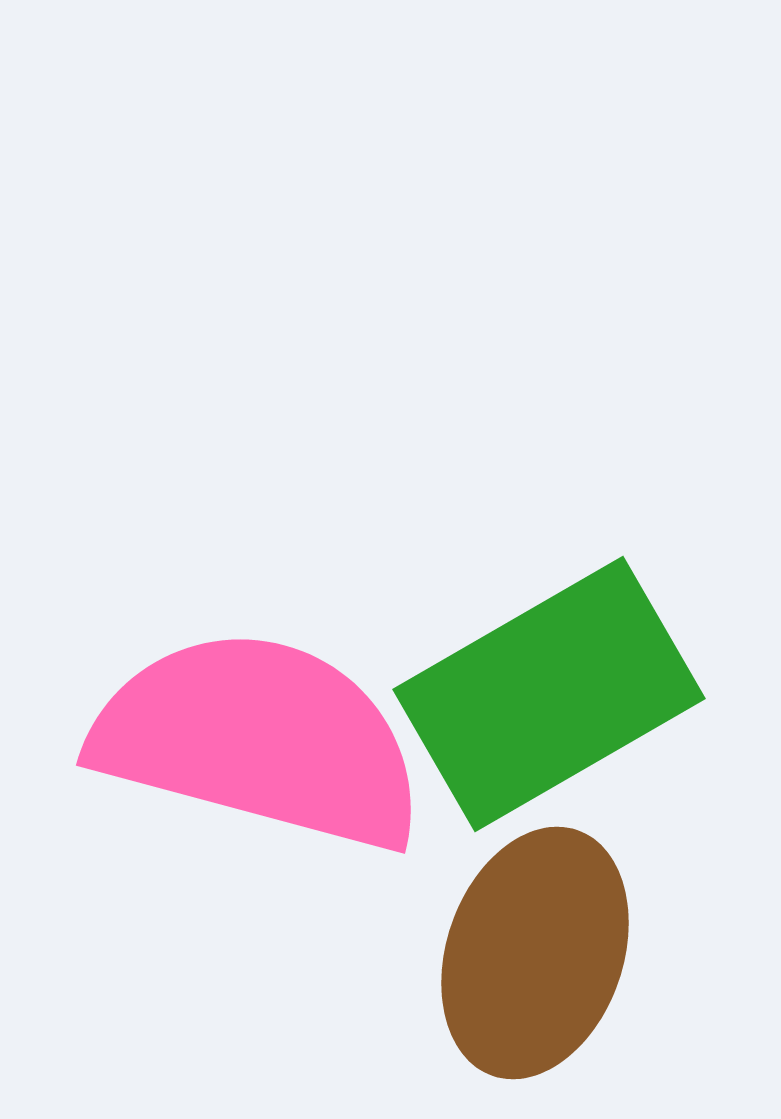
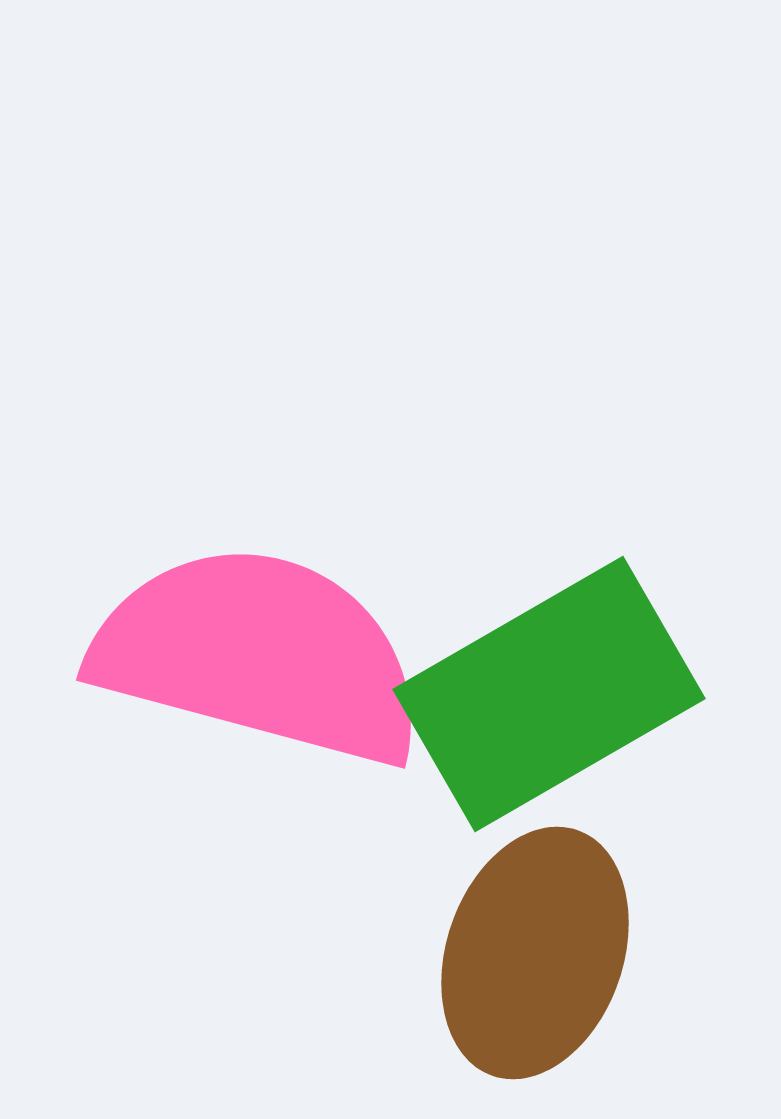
pink semicircle: moved 85 px up
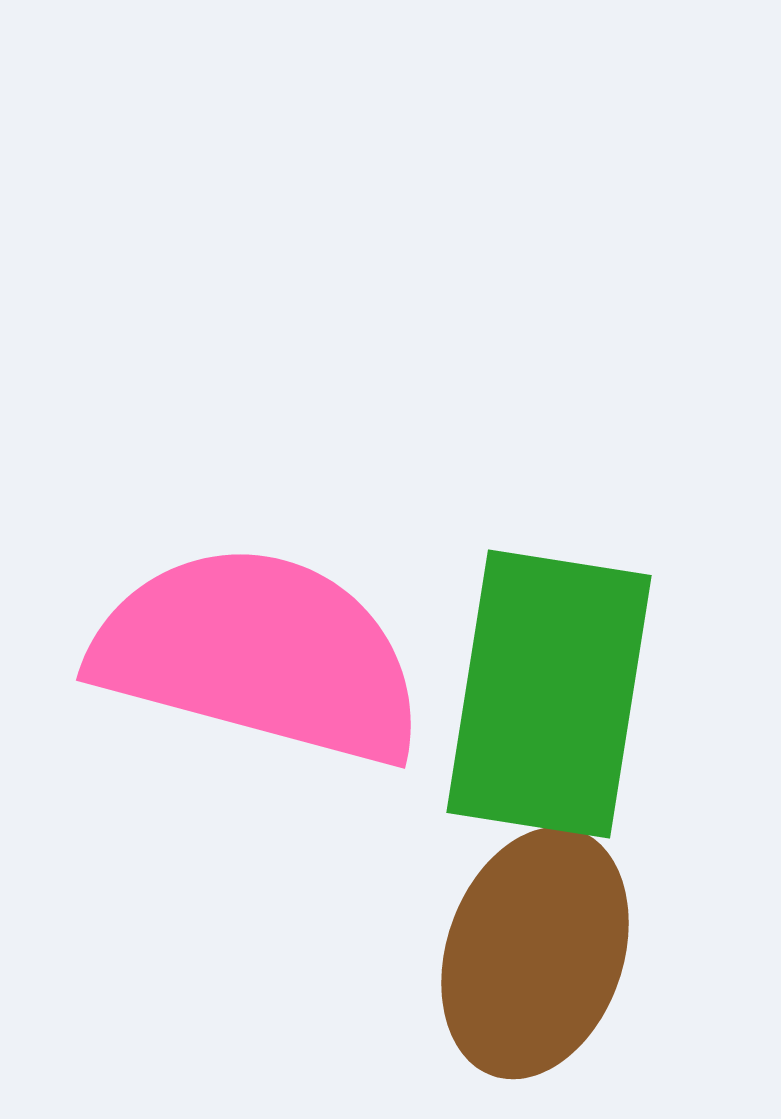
green rectangle: rotated 51 degrees counterclockwise
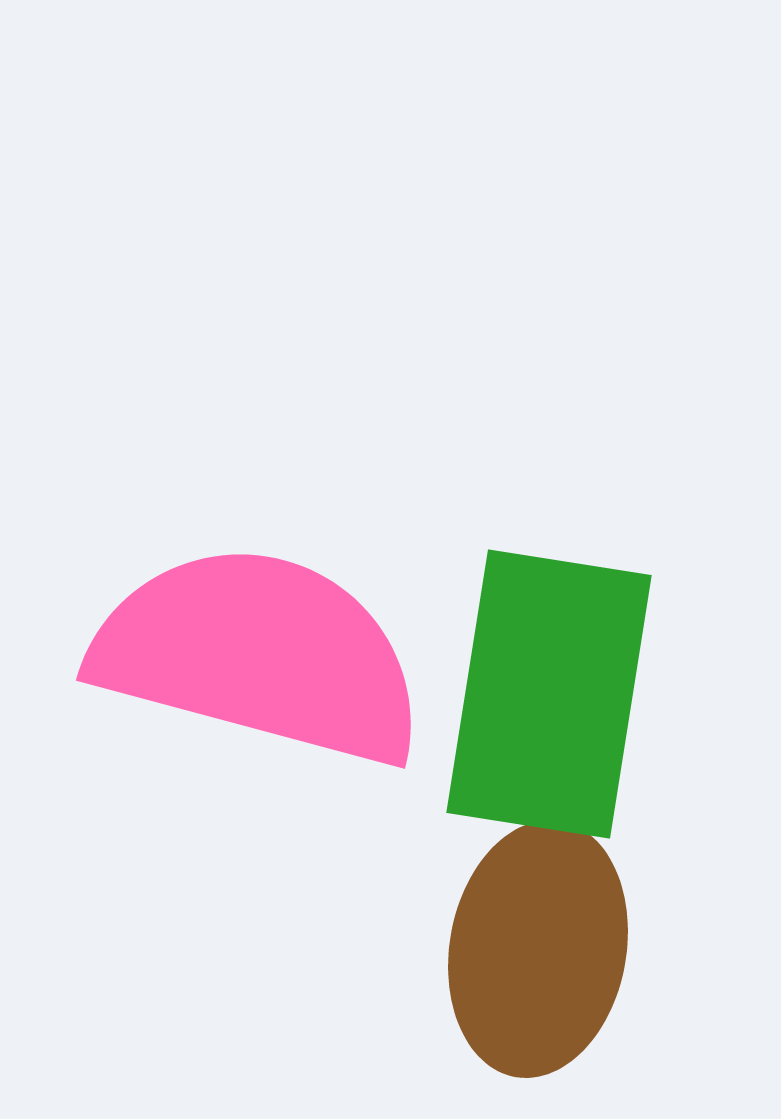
brown ellipse: moved 3 px right, 4 px up; rotated 9 degrees counterclockwise
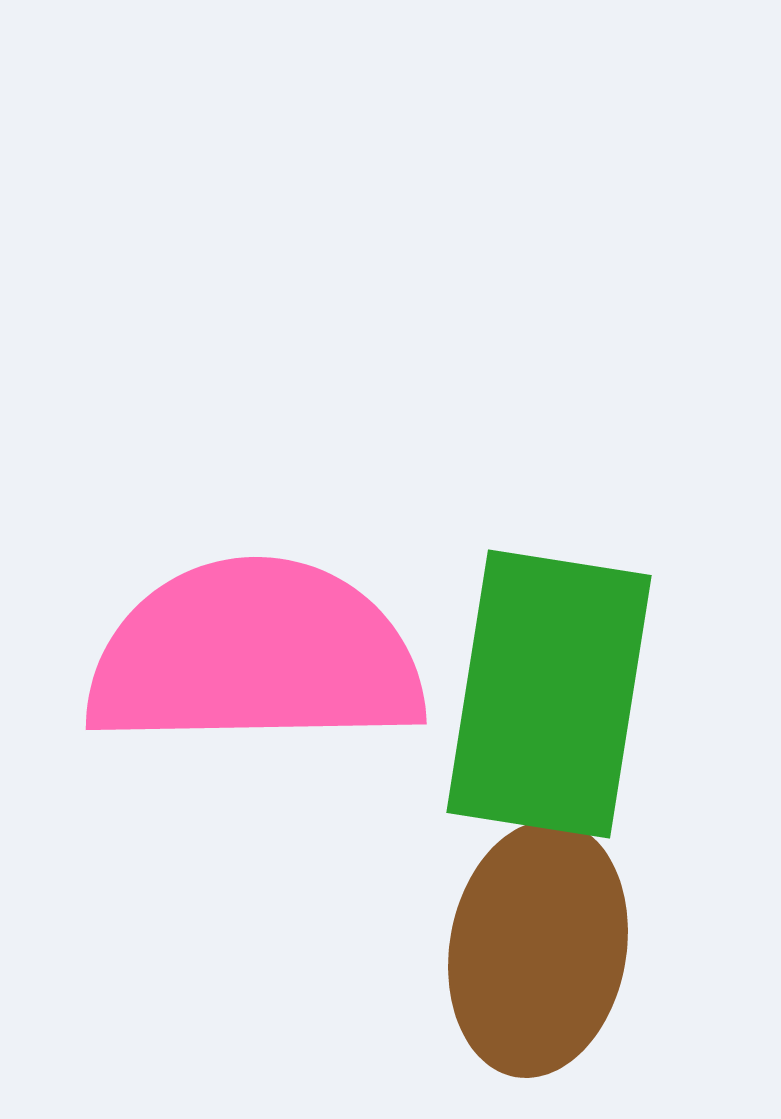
pink semicircle: moved 4 px left; rotated 16 degrees counterclockwise
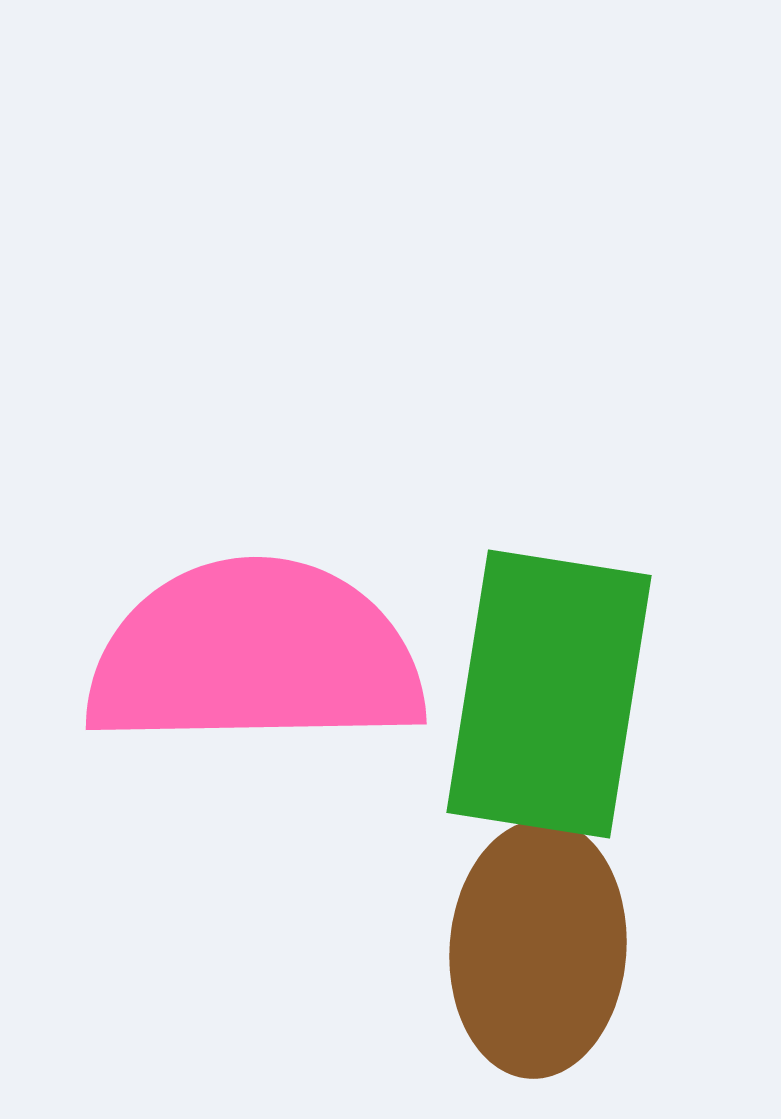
brown ellipse: rotated 6 degrees counterclockwise
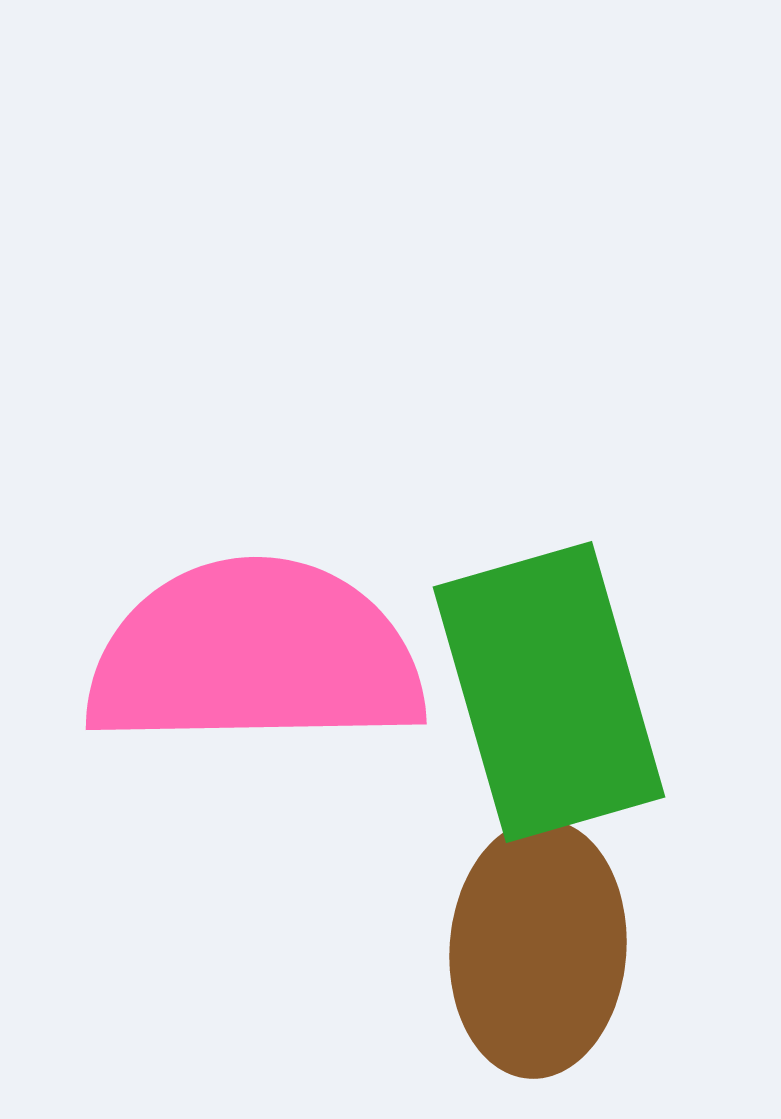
green rectangle: moved 2 px up; rotated 25 degrees counterclockwise
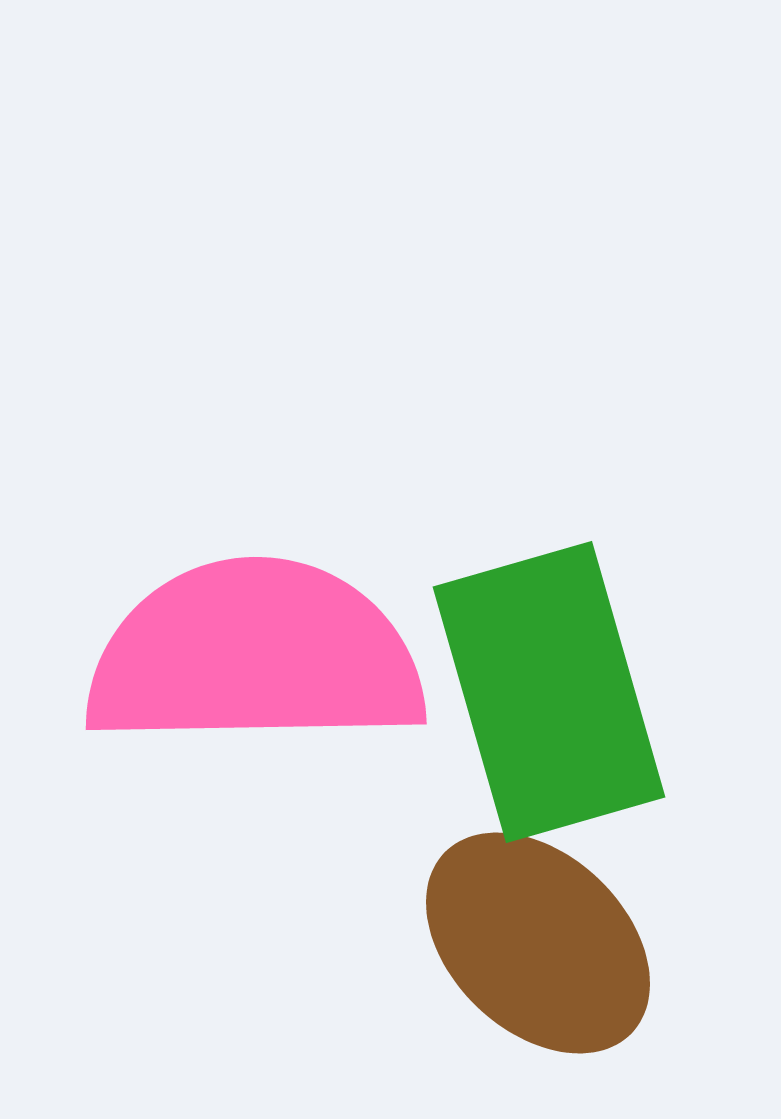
brown ellipse: moved 6 px up; rotated 50 degrees counterclockwise
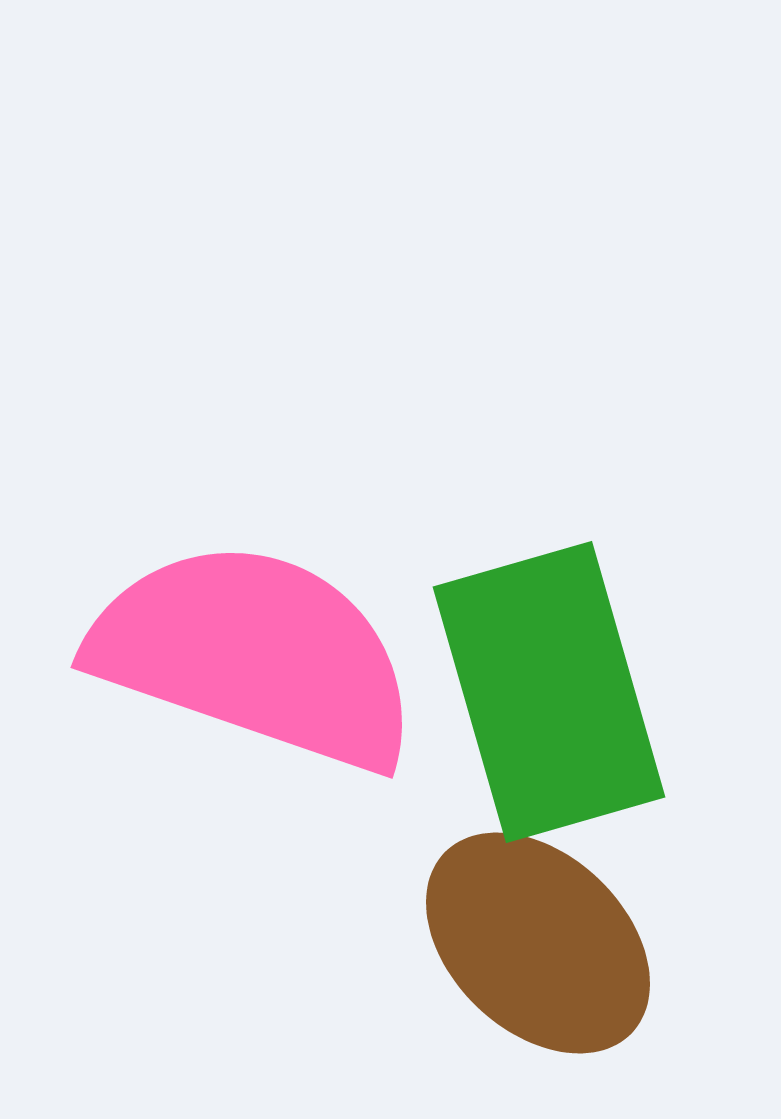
pink semicircle: rotated 20 degrees clockwise
